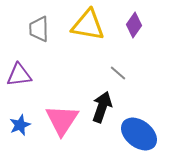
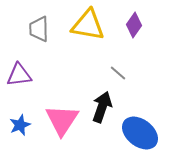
blue ellipse: moved 1 px right, 1 px up
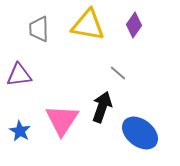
blue star: moved 6 px down; rotated 20 degrees counterclockwise
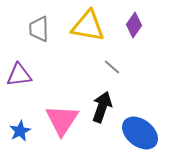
yellow triangle: moved 1 px down
gray line: moved 6 px left, 6 px up
blue star: rotated 15 degrees clockwise
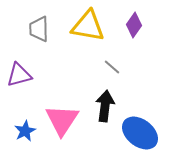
purple triangle: rotated 8 degrees counterclockwise
black arrow: moved 3 px right, 1 px up; rotated 12 degrees counterclockwise
blue star: moved 5 px right
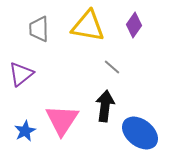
purple triangle: moved 2 px right, 1 px up; rotated 24 degrees counterclockwise
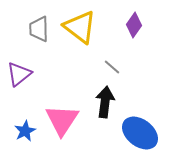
yellow triangle: moved 8 px left, 1 px down; rotated 27 degrees clockwise
purple triangle: moved 2 px left
black arrow: moved 4 px up
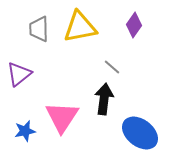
yellow triangle: rotated 48 degrees counterclockwise
black arrow: moved 1 px left, 3 px up
pink triangle: moved 3 px up
blue star: rotated 15 degrees clockwise
